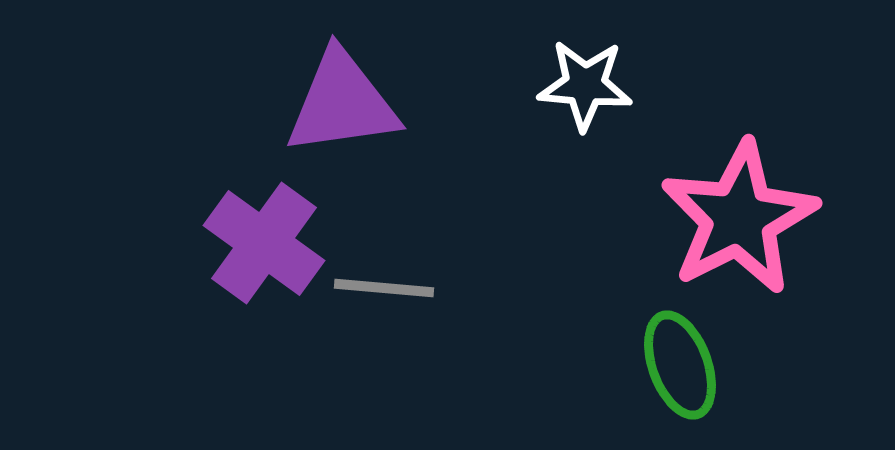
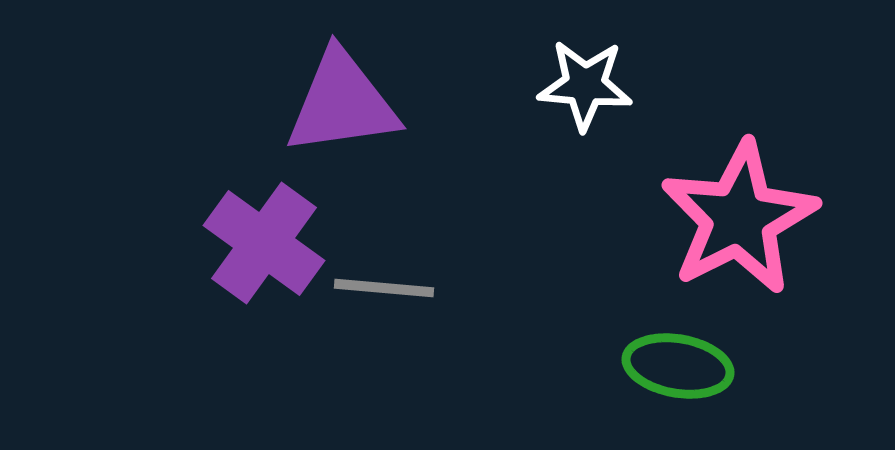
green ellipse: moved 2 px left, 1 px down; rotated 60 degrees counterclockwise
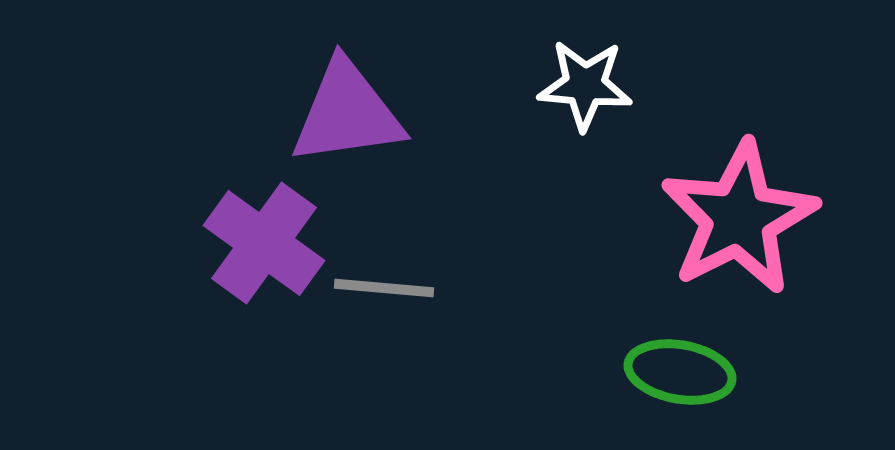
purple triangle: moved 5 px right, 10 px down
green ellipse: moved 2 px right, 6 px down
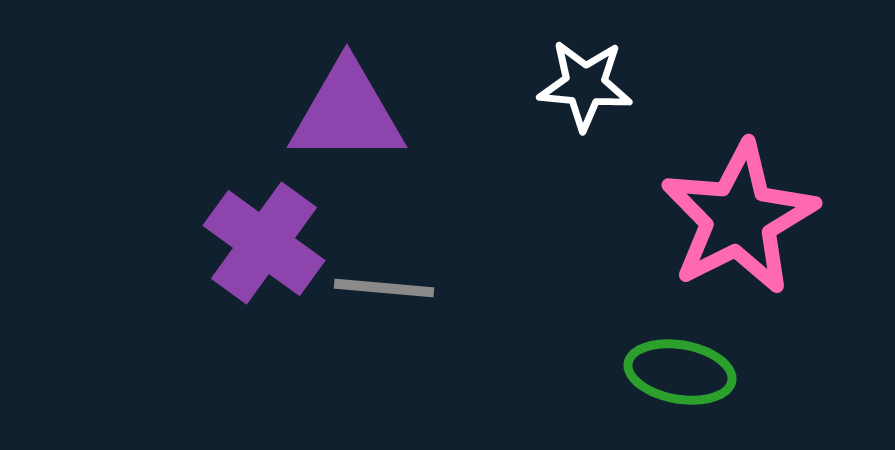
purple triangle: rotated 8 degrees clockwise
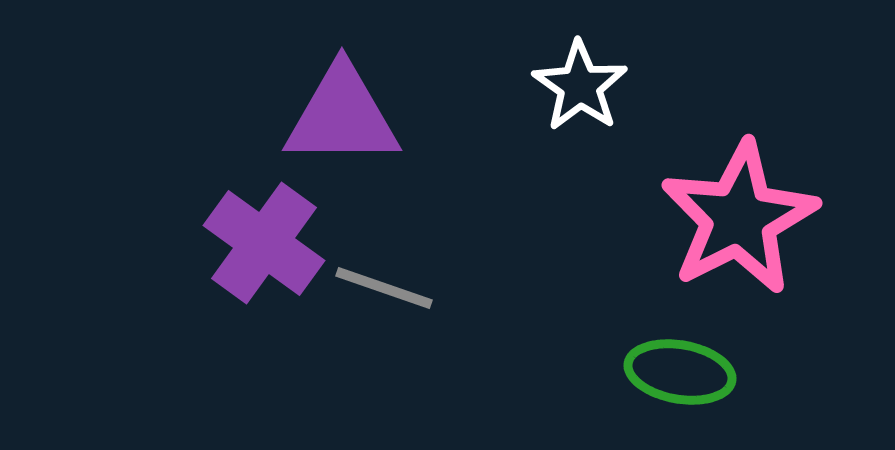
white star: moved 5 px left, 1 px down; rotated 30 degrees clockwise
purple triangle: moved 5 px left, 3 px down
gray line: rotated 14 degrees clockwise
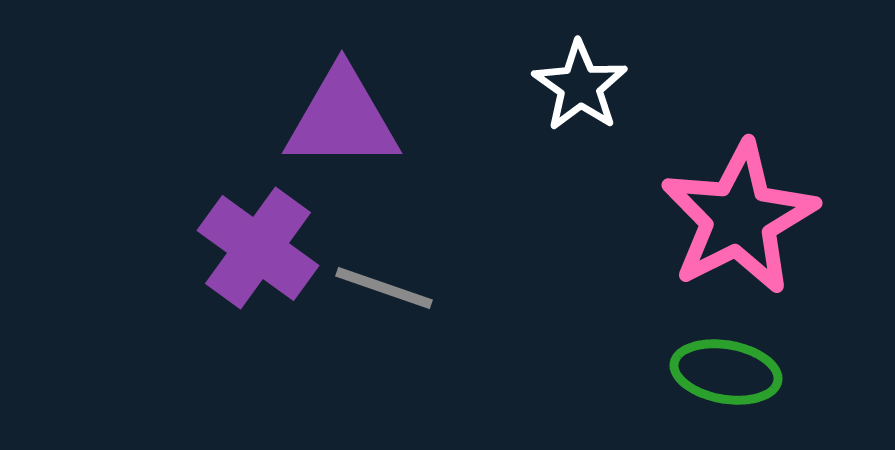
purple triangle: moved 3 px down
purple cross: moved 6 px left, 5 px down
green ellipse: moved 46 px right
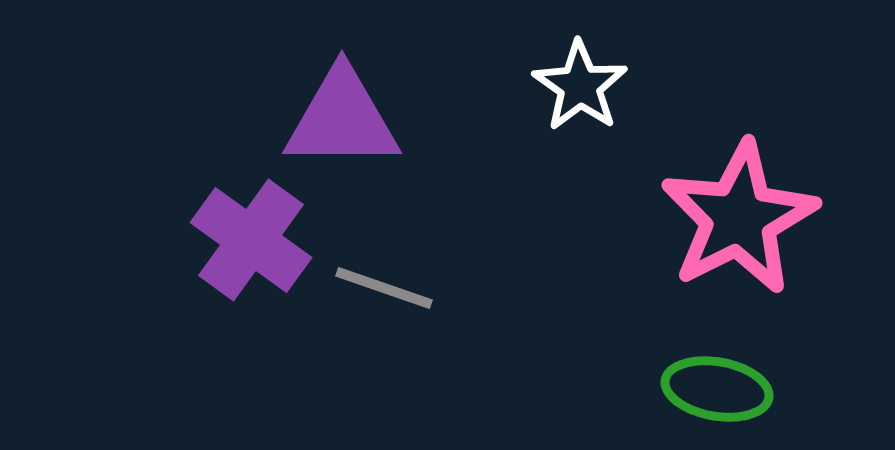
purple cross: moved 7 px left, 8 px up
green ellipse: moved 9 px left, 17 px down
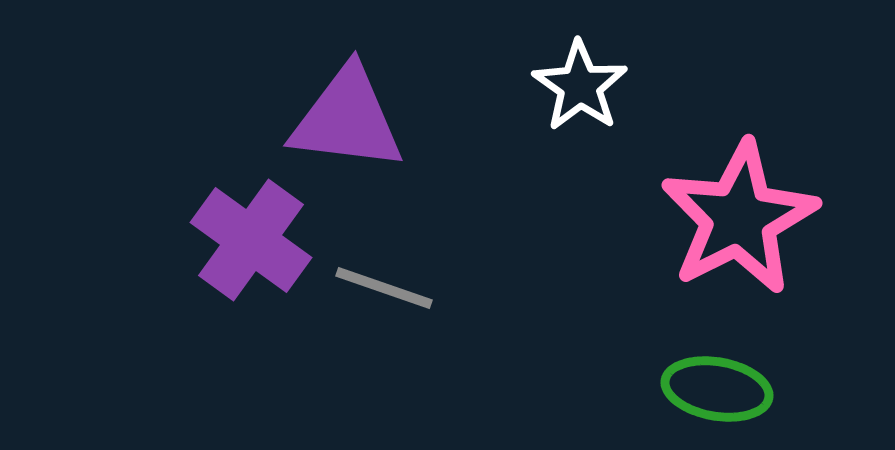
purple triangle: moved 5 px right; rotated 7 degrees clockwise
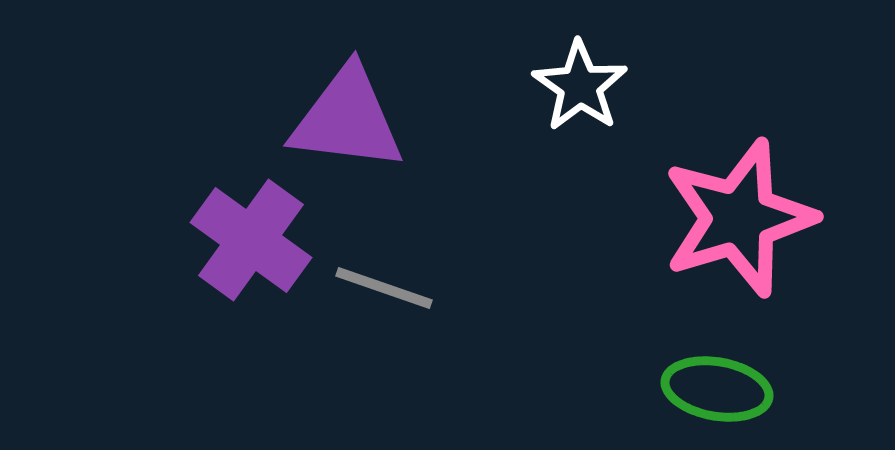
pink star: rotated 10 degrees clockwise
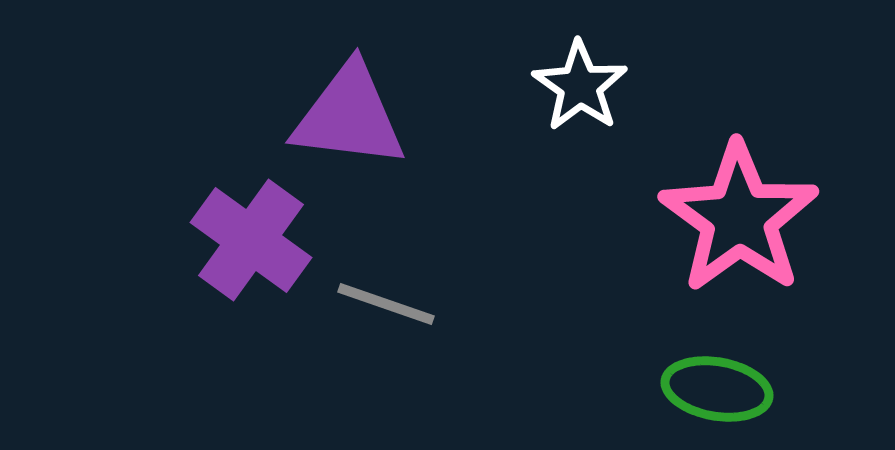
purple triangle: moved 2 px right, 3 px up
pink star: rotated 19 degrees counterclockwise
gray line: moved 2 px right, 16 px down
